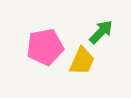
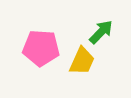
pink pentagon: moved 4 px left, 1 px down; rotated 15 degrees clockwise
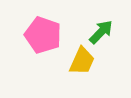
pink pentagon: moved 2 px right, 13 px up; rotated 15 degrees clockwise
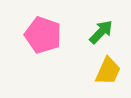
yellow trapezoid: moved 26 px right, 10 px down
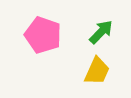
yellow trapezoid: moved 11 px left
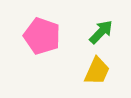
pink pentagon: moved 1 px left, 1 px down
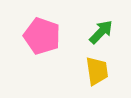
yellow trapezoid: rotated 32 degrees counterclockwise
